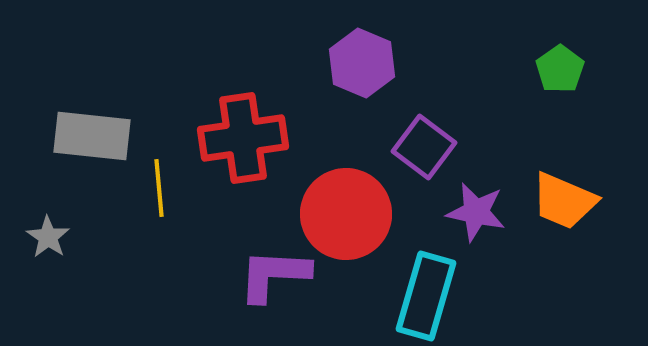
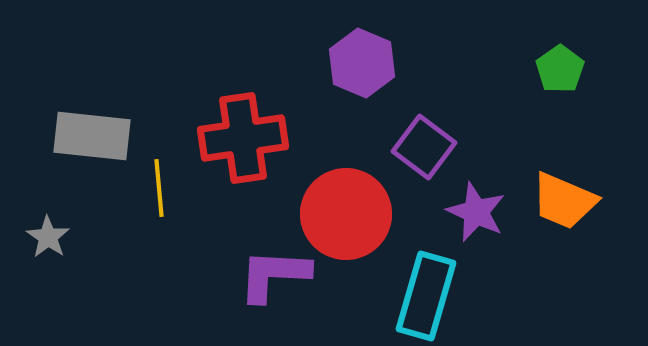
purple star: rotated 12 degrees clockwise
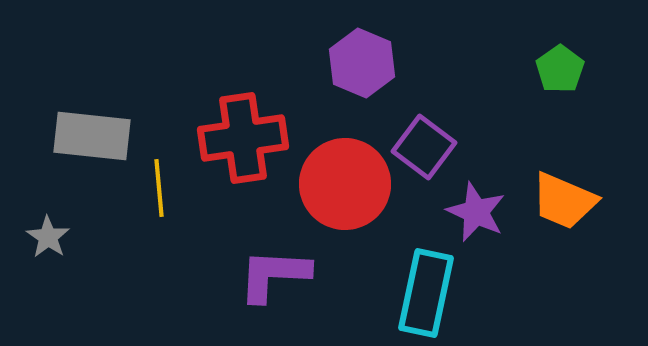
red circle: moved 1 px left, 30 px up
cyan rectangle: moved 3 px up; rotated 4 degrees counterclockwise
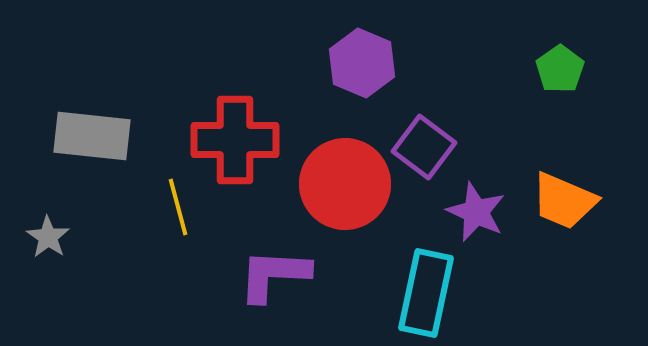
red cross: moved 8 px left, 2 px down; rotated 8 degrees clockwise
yellow line: moved 19 px right, 19 px down; rotated 10 degrees counterclockwise
